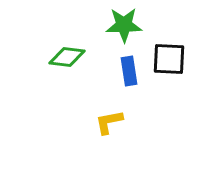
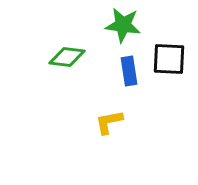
green star: moved 1 px left; rotated 9 degrees clockwise
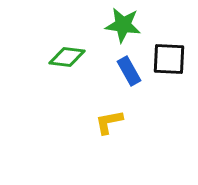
blue rectangle: rotated 20 degrees counterclockwise
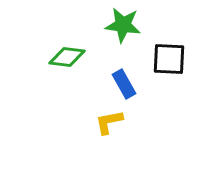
blue rectangle: moved 5 px left, 13 px down
